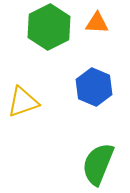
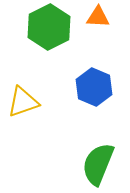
orange triangle: moved 1 px right, 6 px up
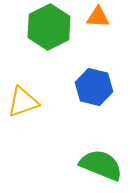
blue hexagon: rotated 9 degrees counterclockwise
green semicircle: moved 3 px right, 1 px down; rotated 90 degrees clockwise
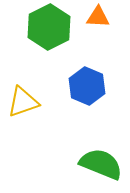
blue hexagon: moved 7 px left, 1 px up; rotated 9 degrees clockwise
green semicircle: moved 1 px up
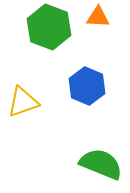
green hexagon: rotated 12 degrees counterclockwise
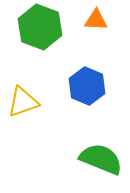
orange triangle: moved 2 px left, 3 px down
green hexagon: moved 9 px left
green semicircle: moved 5 px up
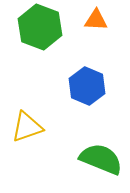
yellow triangle: moved 4 px right, 25 px down
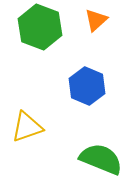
orange triangle: rotated 45 degrees counterclockwise
